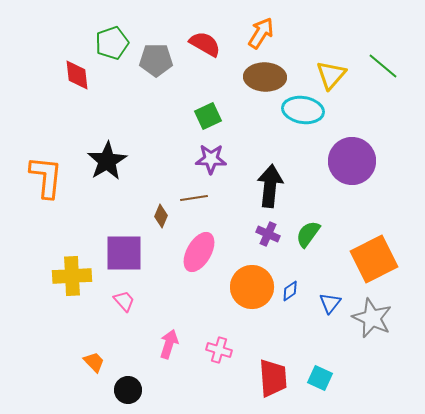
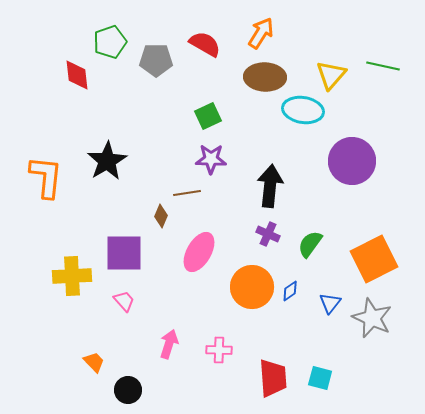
green pentagon: moved 2 px left, 1 px up
green line: rotated 28 degrees counterclockwise
brown line: moved 7 px left, 5 px up
green semicircle: moved 2 px right, 10 px down
pink cross: rotated 15 degrees counterclockwise
cyan square: rotated 10 degrees counterclockwise
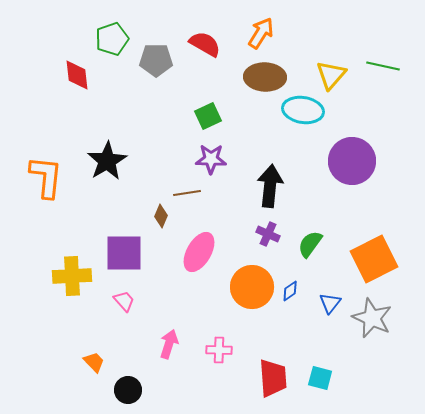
green pentagon: moved 2 px right, 3 px up
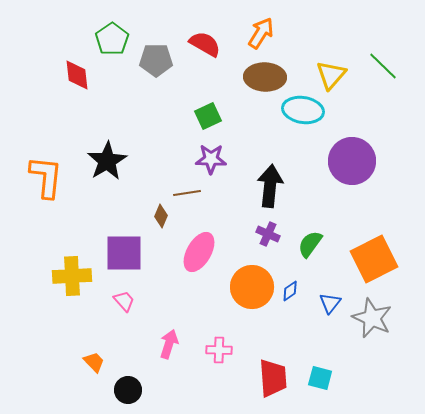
green pentagon: rotated 16 degrees counterclockwise
green line: rotated 32 degrees clockwise
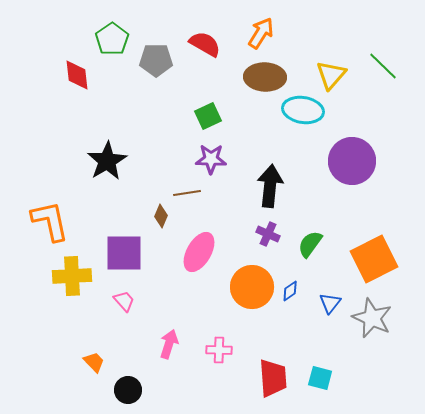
orange L-shape: moved 4 px right, 44 px down; rotated 18 degrees counterclockwise
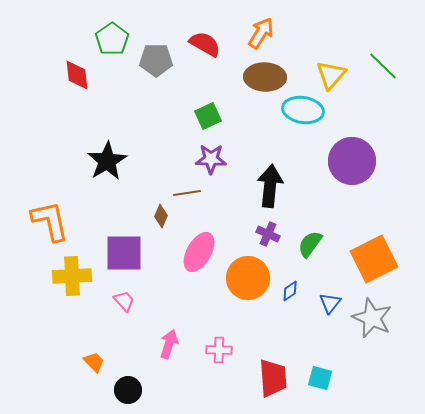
orange circle: moved 4 px left, 9 px up
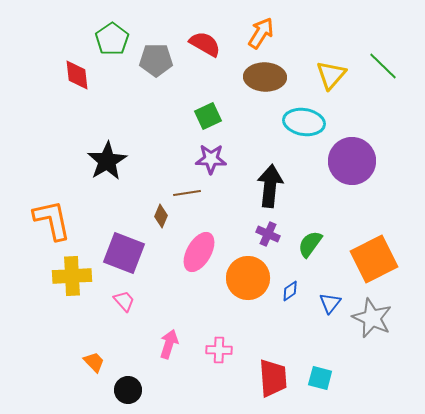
cyan ellipse: moved 1 px right, 12 px down
orange L-shape: moved 2 px right, 1 px up
purple square: rotated 21 degrees clockwise
